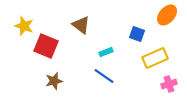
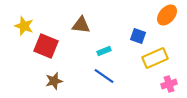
brown triangle: rotated 30 degrees counterclockwise
blue square: moved 1 px right, 2 px down
cyan rectangle: moved 2 px left, 1 px up
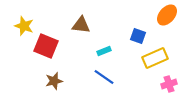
blue line: moved 1 px down
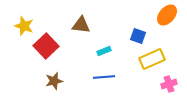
red square: rotated 25 degrees clockwise
yellow rectangle: moved 3 px left, 1 px down
blue line: rotated 40 degrees counterclockwise
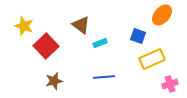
orange ellipse: moved 5 px left
brown triangle: rotated 30 degrees clockwise
cyan rectangle: moved 4 px left, 8 px up
pink cross: moved 1 px right
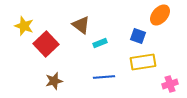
orange ellipse: moved 2 px left
red square: moved 2 px up
yellow rectangle: moved 9 px left, 3 px down; rotated 15 degrees clockwise
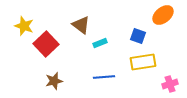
orange ellipse: moved 3 px right; rotated 10 degrees clockwise
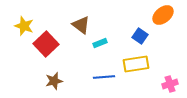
blue square: moved 2 px right; rotated 14 degrees clockwise
yellow rectangle: moved 7 px left, 2 px down
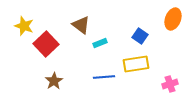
orange ellipse: moved 10 px right, 4 px down; rotated 30 degrees counterclockwise
brown star: rotated 18 degrees counterclockwise
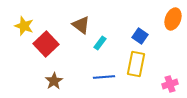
cyan rectangle: rotated 32 degrees counterclockwise
yellow rectangle: rotated 70 degrees counterclockwise
